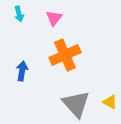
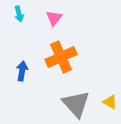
orange cross: moved 4 px left, 2 px down
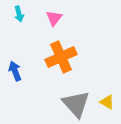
blue arrow: moved 7 px left; rotated 30 degrees counterclockwise
yellow triangle: moved 3 px left
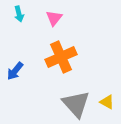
blue arrow: rotated 120 degrees counterclockwise
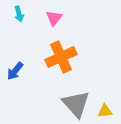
yellow triangle: moved 2 px left, 9 px down; rotated 35 degrees counterclockwise
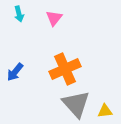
orange cross: moved 4 px right, 12 px down
blue arrow: moved 1 px down
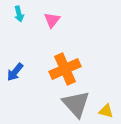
pink triangle: moved 2 px left, 2 px down
yellow triangle: moved 1 px right; rotated 21 degrees clockwise
